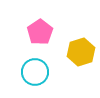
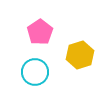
yellow hexagon: moved 1 px left, 3 px down
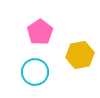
yellow hexagon: rotated 8 degrees clockwise
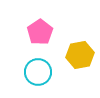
cyan circle: moved 3 px right
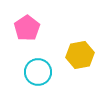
pink pentagon: moved 13 px left, 4 px up
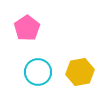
yellow hexagon: moved 17 px down
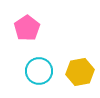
cyan circle: moved 1 px right, 1 px up
